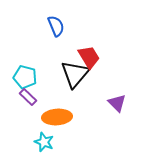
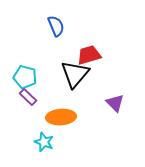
red trapezoid: moved 2 px up; rotated 75 degrees counterclockwise
purple triangle: moved 2 px left
orange ellipse: moved 4 px right
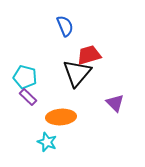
blue semicircle: moved 9 px right
black triangle: moved 2 px right, 1 px up
cyan star: moved 3 px right
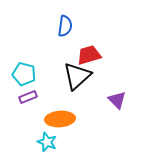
blue semicircle: rotated 30 degrees clockwise
black triangle: moved 3 px down; rotated 8 degrees clockwise
cyan pentagon: moved 1 px left, 3 px up
purple rectangle: rotated 66 degrees counterclockwise
purple triangle: moved 2 px right, 3 px up
orange ellipse: moved 1 px left, 2 px down
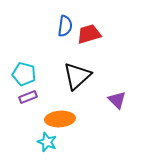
red trapezoid: moved 21 px up
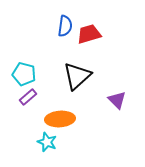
purple rectangle: rotated 18 degrees counterclockwise
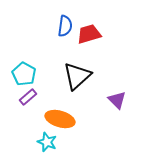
cyan pentagon: rotated 15 degrees clockwise
orange ellipse: rotated 20 degrees clockwise
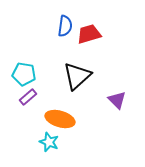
cyan pentagon: rotated 20 degrees counterclockwise
cyan star: moved 2 px right
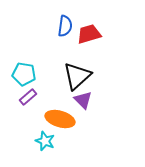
purple triangle: moved 34 px left
cyan star: moved 4 px left, 1 px up
